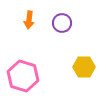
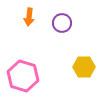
orange arrow: moved 3 px up
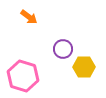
orange arrow: rotated 60 degrees counterclockwise
purple circle: moved 1 px right, 26 px down
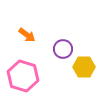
orange arrow: moved 2 px left, 18 px down
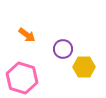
pink hexagon: moved 1 px left, 2 px down
